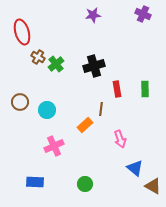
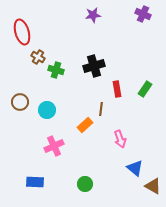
green cross: moved 6 px down; rotated 35 degrees counterclockwise
green rectangle: rotated 35 degrees clockwise
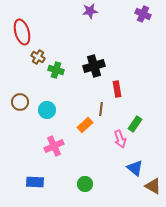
purple star: moved 3 px left, 4 px up
green rectangle: moved 10 px left, 35 px down
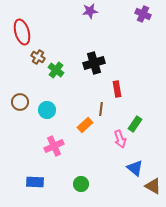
black cross: moved 3 px up
green cross: rotated 21 degrees clockwise
green circle: moved 4 px left
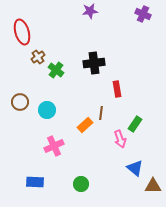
brown cross: rotated 24 degrees clockwise
black cross: rotated 10 degrees clockwise
brown line: moved 4 px down
brown triangle: rotated 30 degrees counterclockwise
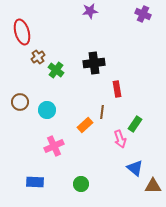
brown line: moved 1 px right, 1 px up
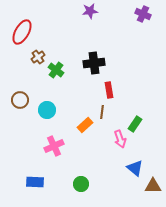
red ellipse: rotated 45 degrees clockwise
red rectangle: moved 8 px left, 1 px down
brown circle: moved 2 px up
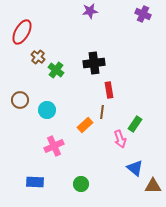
brown cross: rotated 16 degrees counterclockwise
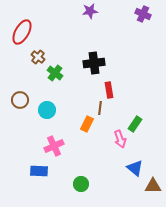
green cross: moved 1 px left, 3 px down
brown line: moved 2 px left, 4 px up
orange rectangle: moved 2 px right, 1 px up; rotated 21 degrees counterclockwise
blue rectangle: moved 4 px right, 11 px up
